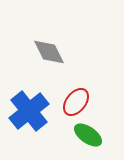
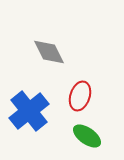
red ellipse: moved 4 px right, 6 px up; rotated 20 degrees counterclockwise
green ellipse: moved 1 px left, 1 px down
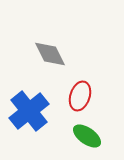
gray diamond: moved 1 px right, 2 px down
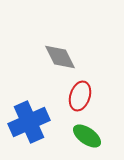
gray diamond: moved 10 px right, 3 px down
blue cross: moved 11 px down; rotated 15 degrees clockwise
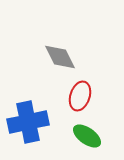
blue cross: moved 1 px left; rotated 12 degrees clockwise
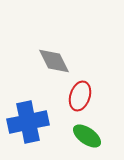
gray diamond: moved 6 px left, 4 px down
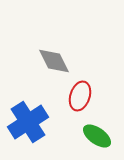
blue cross: rotated 21 degrees counterclockwise
green ellipse: moved 10 px right
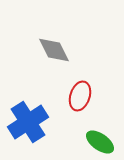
gray diamond: moved 11 px up
green ellipse: moved 3 px right, 6 px down
